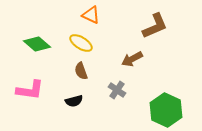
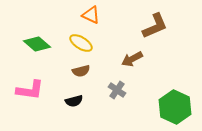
brown semicircle: rotated 84 degrees counterclockwise
green hexagon: moved 9 px right, 3 px up
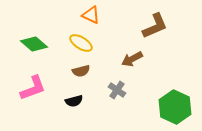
green diamond: moved 3 px left
pink L-shape: moved 3 px right, 2 px up; rotated 28 degrees counterclockwise
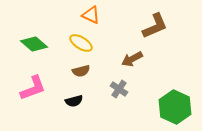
gray cross: moved 2 px right, 1 px up
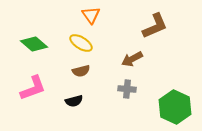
orange triangle: rotated 30 degrees clockwise
gray cross: moved 8 px right; rotated 30 degrees counterclockwise
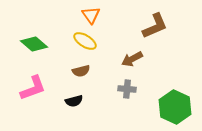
yellow ellipse: moved 4 px right, 2 px up
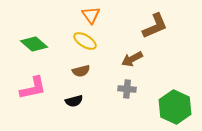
pink L-shape: rotated 8 degrees clockwise
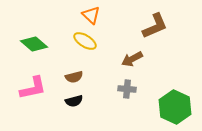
orange triangle: rotated 12 degrees counterclockwise
brown semicircle: moved 7 px left, 6 px down
